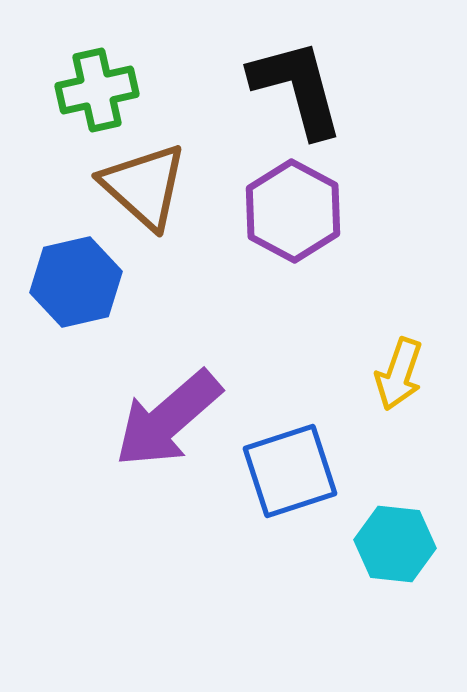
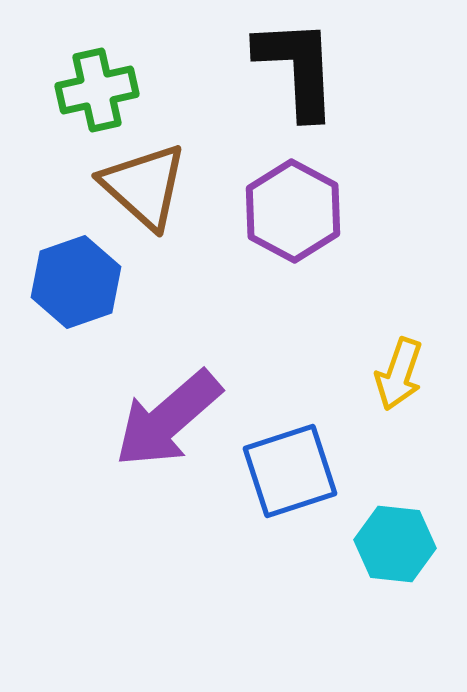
black L-shape: moved 20 px up; rotated 12 degrees clockwise
blue hexagon: rotated 6 degrees counterclockwise
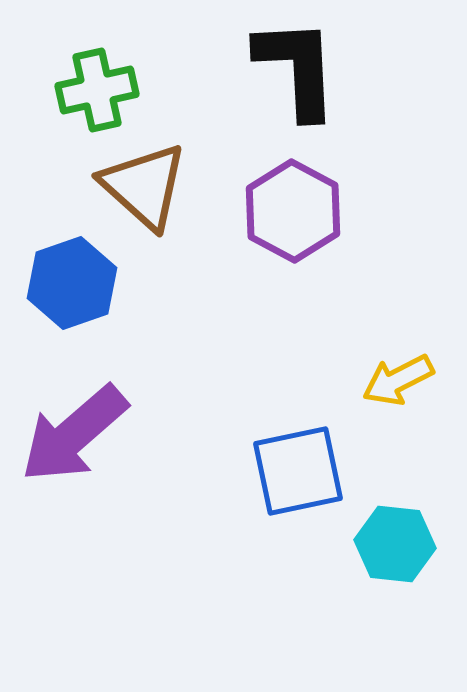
blue hexagon: moved 4 px left, 1 px down
yellow arrow: moved 1 px left, 6 px down; rotated 44 degrees clockwise
purple arrow: moved 94 px left, 15 px down
blue square: moved 8 px right; rotated 6 degrees clockwise
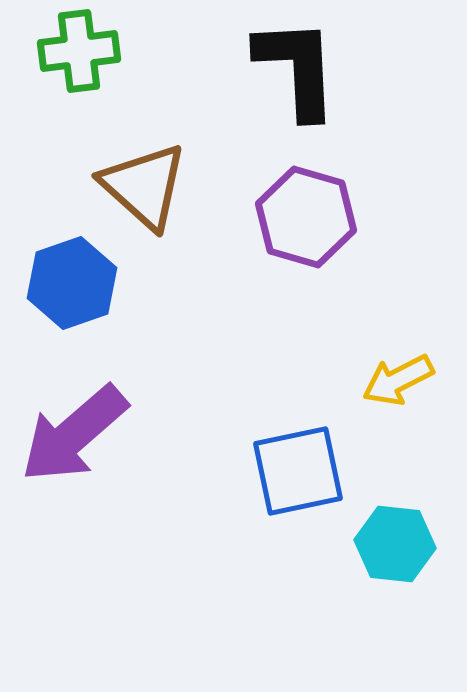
green cross: moved 18 px left, 39 px up; rotated 6 degrees clockwise
purple hexagon: moved 13 px right, 6 px down; rotated 12 degrees counterclockwise
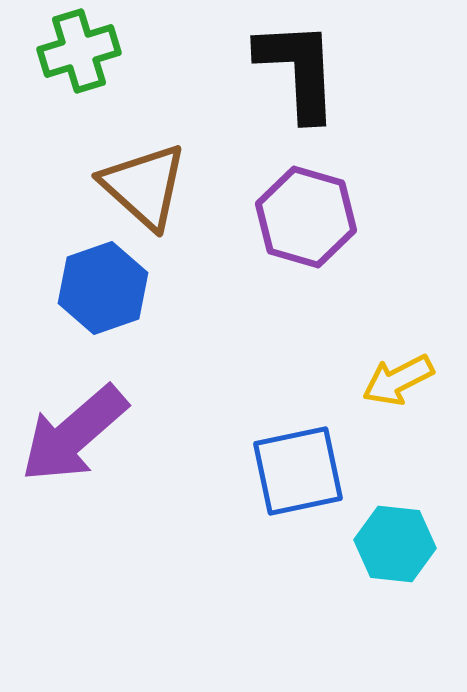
green cross: rotated 10 degrees counterclockwise
black L-shape: moved 1 px right, 2 px down
blue hexagon: moved 31 px right, 5 px down
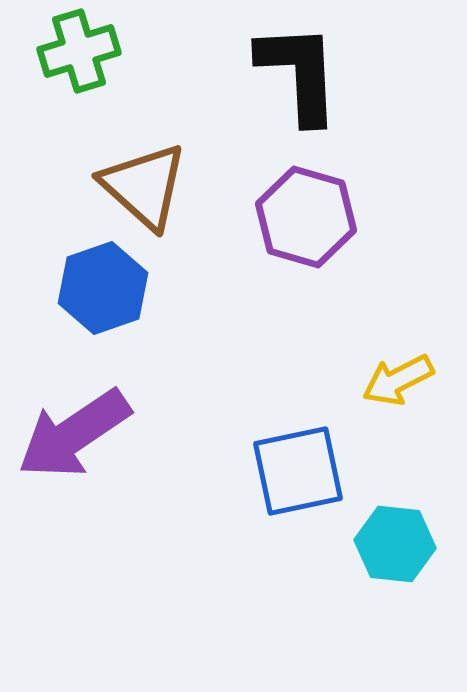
black L-shape: moved 1 px right, 3 px down
purple arrow: rotated 7 degrees clockwise
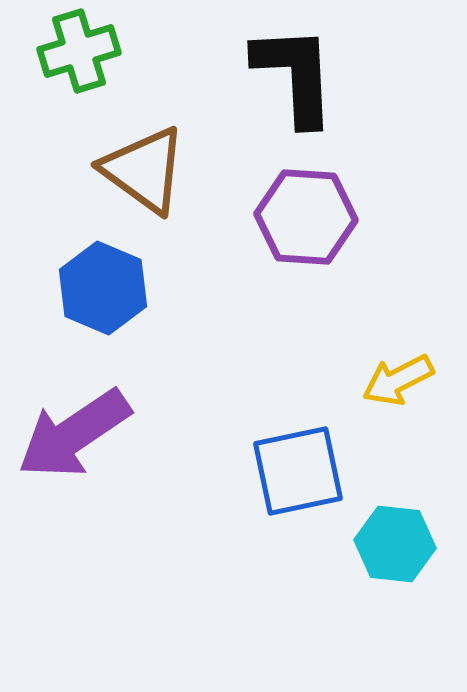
black L-shape: moved 4 px left, 2 px down
brown triangle: moved 16 px up; rotated 6 degrees counterclockwise
purple hexagon: rotated 12 degrees counterclockwise
blue hexagon: rotated 18 degrees counterclockwise
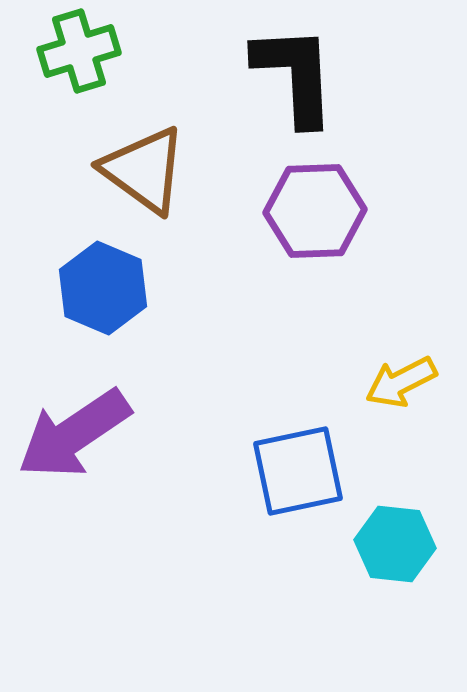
purple hexagon: moved 9 px right, 6 px up; rotated 6 degrees counterclockwise
yellow arrow: moved 3 px right, 2 px down
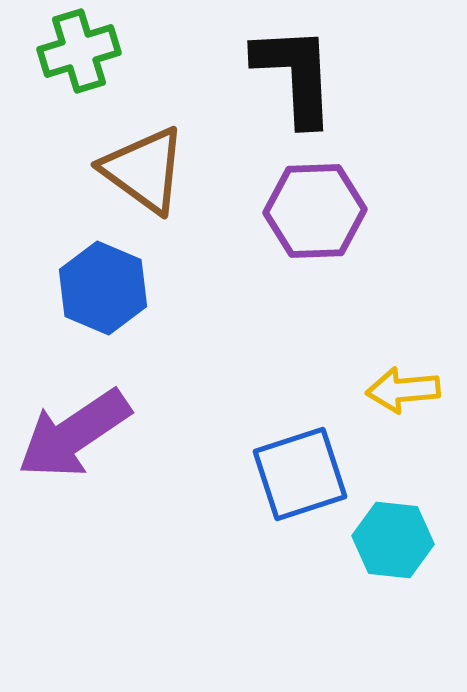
yellow arrow: moved 2 px right, 8 px down; rotated 22 degrees clockwise
blue square: moved 2 px right, 3 px down; rotated 6 degrees counterclockwise
cyan hexagon: moved 2 px left, 4 px up
